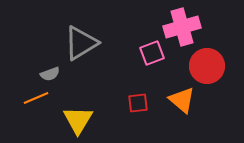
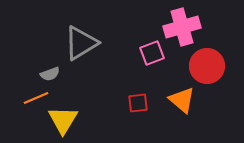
yellow triangle: moved 15 px left
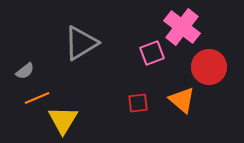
pink cross: rotated 36 degrees counterclockwise
red circle: moved 2 px right, 1 px down
gray semicircle: moved 25 px left, 3 px up; rotated 18 degrees counterclockwise
orange line: moved 1 px right
